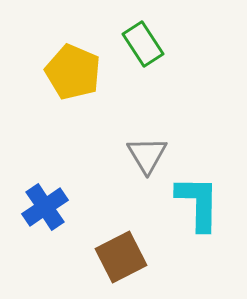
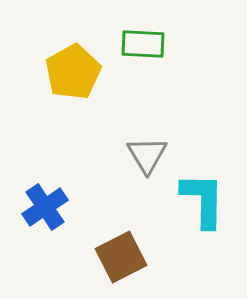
green rectangle: rotated 54 degrees counterclockwise
yellow pentagon: rotated 20 degrees clockwise
cyan L-shape: moved 5 px right, 3 px up
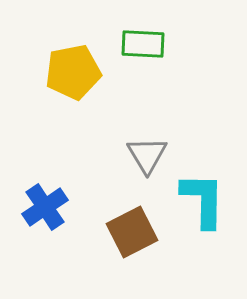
yellow pentagon: rotated 18 degrees clockwise
brown square: moved 11 px right, 25 px up
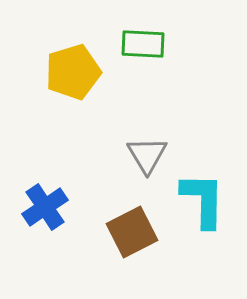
yellow pentagon: rotated 6 degrees counterclockwise
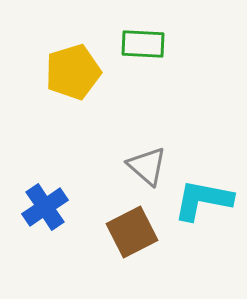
gray triangle: moved 11 px down; rotated 18 degrees counterclockwise
cyan L-shape: rotated 80 degrees counterclockwise
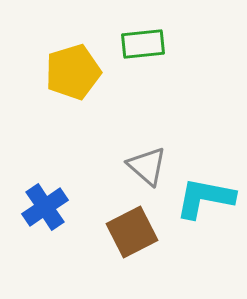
green rectangle: rotated 9 degrees counterclockwise
cyan L-shape: moved 2 px right, 2 px up
